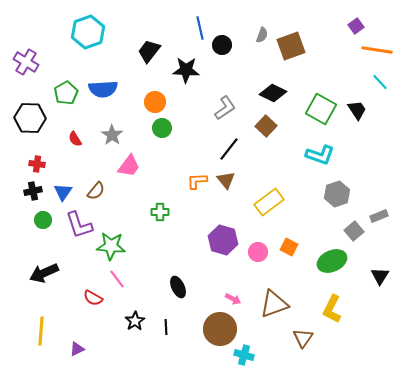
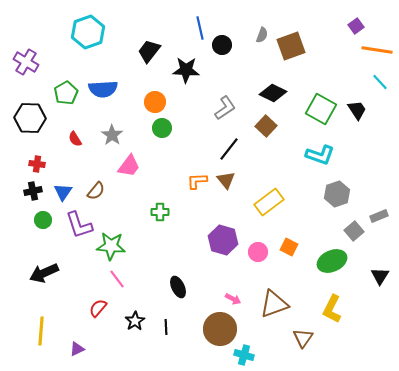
red semicircle at (93, 298): moved 5 px right, 10 px down; rotated 102 degrees clockwise
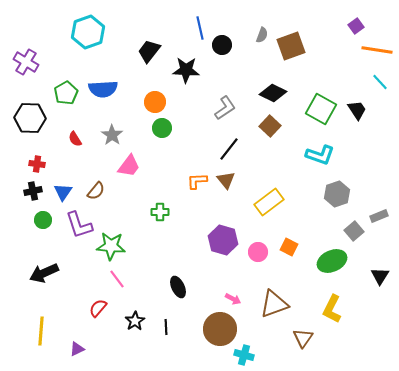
brown square at (266, 126): moved 4 px right
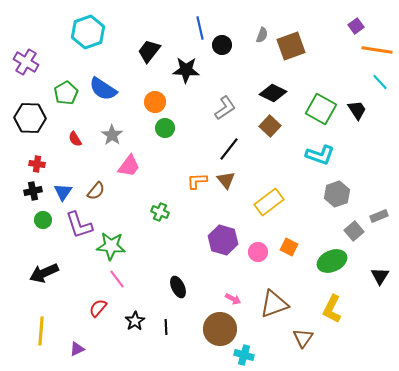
blue semicircle at (103, 89): rotated 36 degrees clockwise
green circle at (162, 128): moved 3 px right
green cross at (160, 212): rotated 24 degrees clockwise
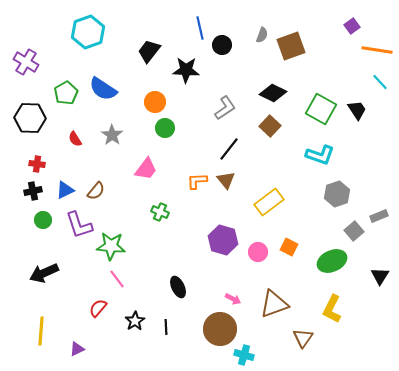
purple square at (356, 26): moved 4 px left
pink trapezoid at (129, 166): moved 17 px right, 3 px down
blue triangle at (63, 192): moved 2 px right, 2 px up; rotated 30 degrees clockwise
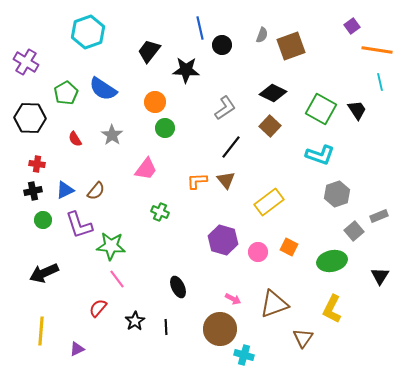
cyan line at (380, 82): rotated 30 degrees clockwise
black line at (229, 149): moved 2 px right, 2 px up
green ellipse at (332, 261): rotated 12 degrees clockwise
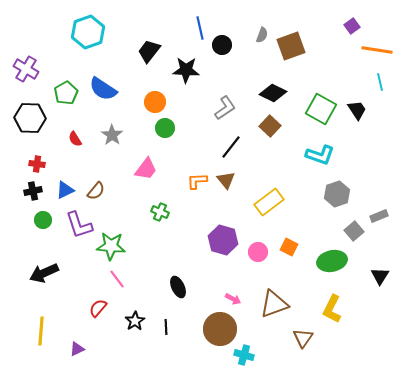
purple cross at (26, 62): moved 7 px down
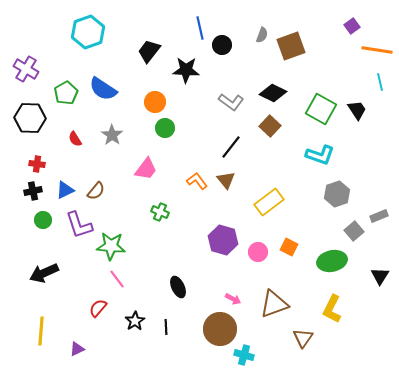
gray L-shape at (225, 108): moved 6 px right, 6 px up; rotated 70 degrees clockwise
orange L-shape at (197, 181): rotated 55 degrees clockwise
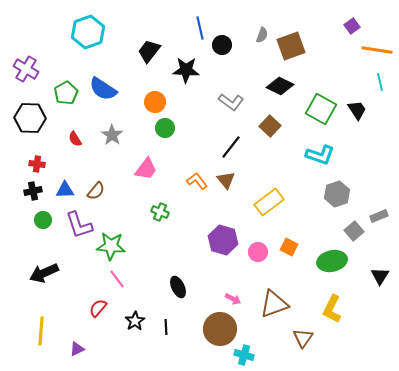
black diamond at (273, 93): moved 7 px right, 7 px up
blue triangle at (65, 190): rotated 24 degrees clockwise
